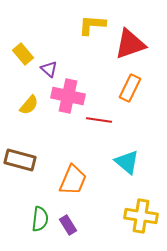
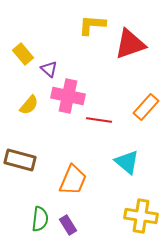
orange rectangle: moved 16 px right, 19 px down; rotated 16 degrees clockwise
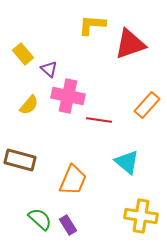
orange rectangle: moved 1 px right, 2 px up
green semicircle: rotated 55 degrees counterclockwise
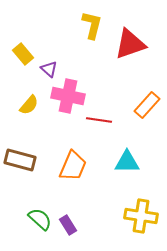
yellow L-shape: rotated 100 degrees clockwise
cyan triangle: rotated 40 degrees counterclockwise
orange trapezoid: moved 14 px up
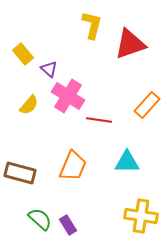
pink cross: rotated 20 degrees clockwise
brown rectangle: moved 13 px down
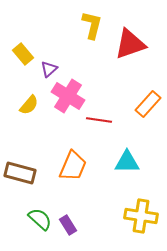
purple triangle: rotated 36 degrees clockwise
orange rectangle: moved 1 px right, 1 px up
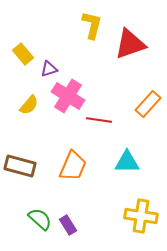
purple triangle: rotated 24 degrees clockwise
brown rectangle: moved 7 px up
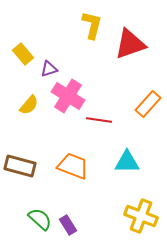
orange trapezoid: rotated 92 degrees counterclockwise
yellow cross: rotated 12 degrees clockwise
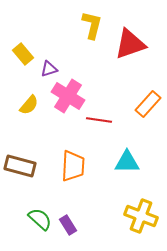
orange trapezoid: rotated 72 degrees clockwise
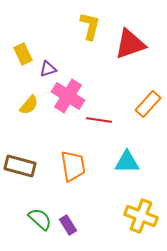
yellow L-shape: moved 2 px left, 1 px down
yellow rectangle: rotated 15 degrees clockwise
purple triangle: moved 1 px left
orange trapezoid: rotated 12 degrees counterclockwise
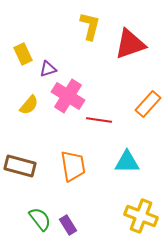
green semicircle: rotated 10 degrees clockwise
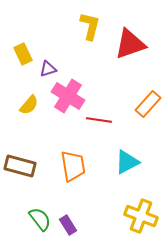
cyan triangle: rotated 28 degrees counterclockwise
